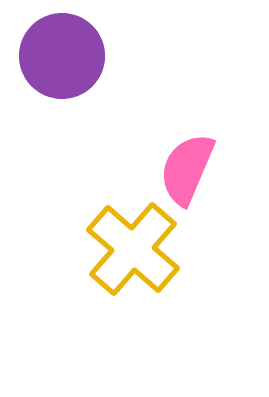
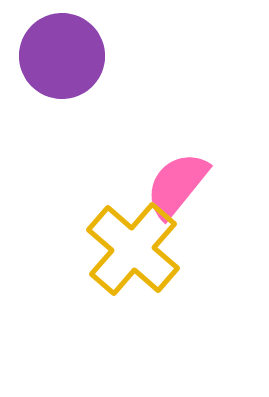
pink semicircle: moved 10 px left, 16 px down; rotated 16 degrees clockwise
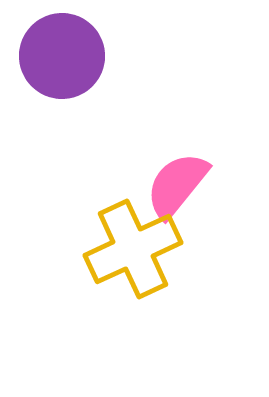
yellow cross: rotated 24 degrees clockwise
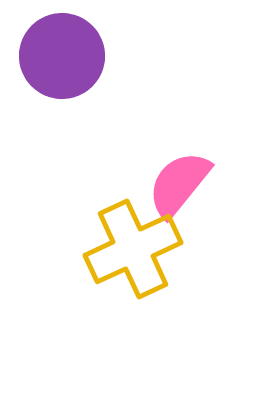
pink semicircle: moved 2 px right, 1 px up
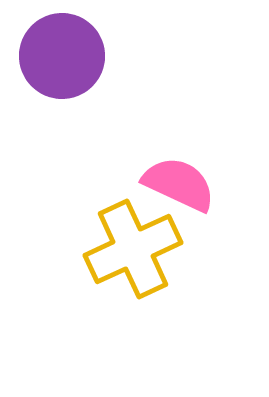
pink semicircle: rotated 76 degrees clockwise
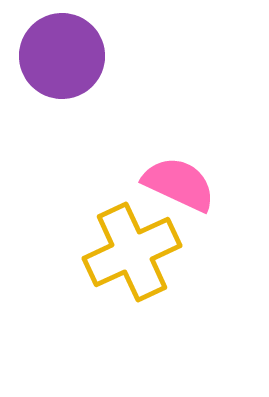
yellow cross: moved 1 px left, 3 px down
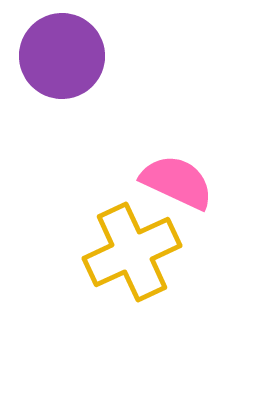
pink semicircle: moved 2 px left, 2 px up
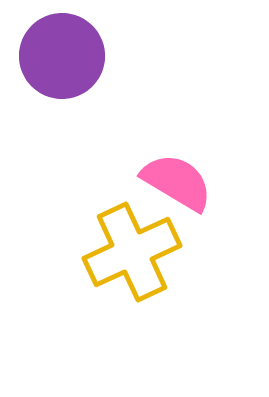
pink semicircle: rotated 6 degrees clockwise
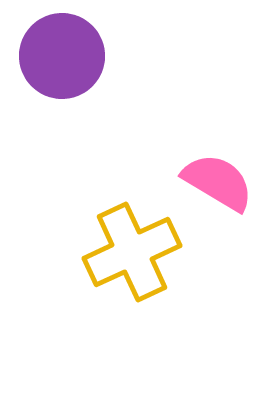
pink semicircle: moved 41 px right
